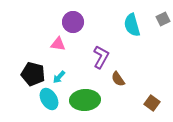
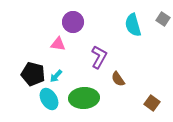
gray square: rotated 32 degrees counterclockwise
cyan semicircle: moved 1 px right
purple L-shape: moved 2 px left
cyan arrow: moved 3 px left, 1 px up
green ellipse: moved 1 px left, 2 px up
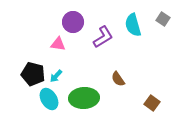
purple L-shape: moved 4 px right, 20 px up; rotated 30 degrees clockwise
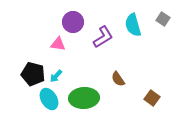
brown square: moved 5 px up
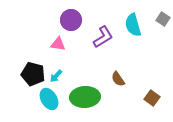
purple circle: moved 2 px left, 2 px up
green ellipse: moved 1 px right, 1 px up
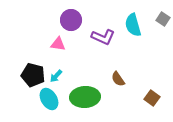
purple L-shape: rotated 55 degrees clockwise
black pentagon: moved 1 px down
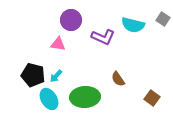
cyan semicircle: rotated 60 degrees counterclockwise
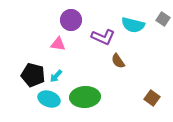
brown semicircle: moved 18 px up
cyan ellipse: rotated 40 degrees counterclockwise
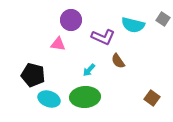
cyan arrow: moved 33 px right, 6 px up
